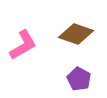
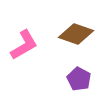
pink L-shape: moved 1 px right
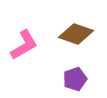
purple pentagon: moved 4 px left; rotated 25 degrees clockwise
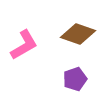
brown diamond: moved 2 px right
